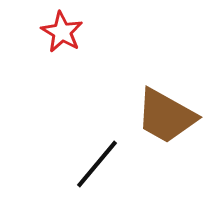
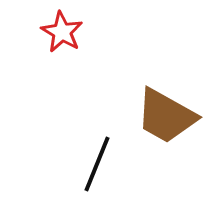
black line: rotated 18 degrees counterclockwise
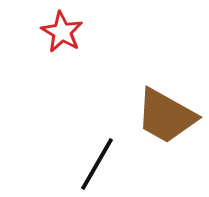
black line: rotated 8 degrees clockwise
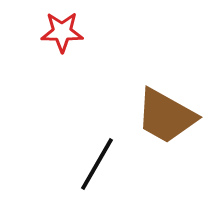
red star: rotated 30 degrees counterclockwise
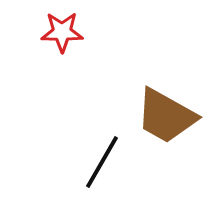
black line: moved 5 px right, 2 px up
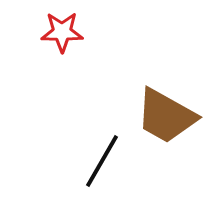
black line: moved 1 px up
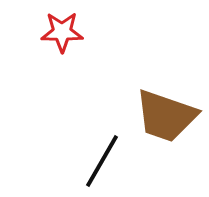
brown trapezoid: rotated 10 degrees counterclockwise
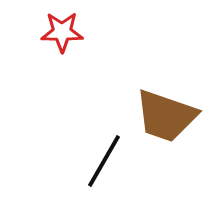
black line: moved 2 px right
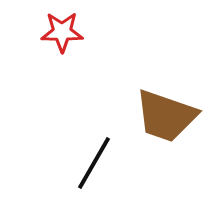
black line: moved 10 px left, 2 px down
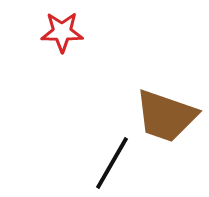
black line: moved 18 px right
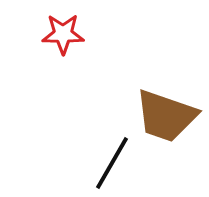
red star: moved 1 px right, 2 px down
